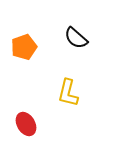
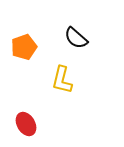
yellow L-shape: moved 6 px left, 13 px up
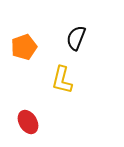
black semicircle: rotated 70 degrees clockwise
red ellipse: moved 2 px right, 2 px up
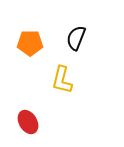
orange pentagon: moved 6 px right, 4 px up; rotated 20 degrees clockwise
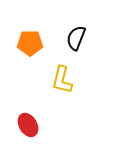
red ellipse: moved 3 px down
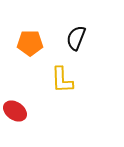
yellow L-shape: rotated 16 degrees counterclockwise
red ellipse: moved 13 px left, 14 px up; rotated 25 degrees counterclockwise
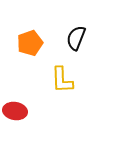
orange pentagon: rotated 20 degrees counterclockwise
red ellipse: rotated 25 degrees counterclockwise
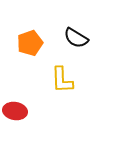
black semicircle: rotated 80 degrees counterclockwise
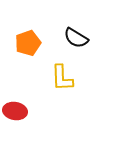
orange pentagon: moved 2 px left
yellow L-shape: moved 2 px up
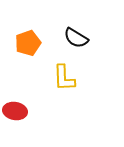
yellow L-shape: moved 2 px right
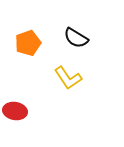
yellow L-shape: moved 4 px right; rotated 32 degrees counterclockwise
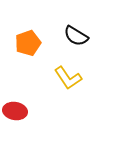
black semicircle: moved 2 px up
